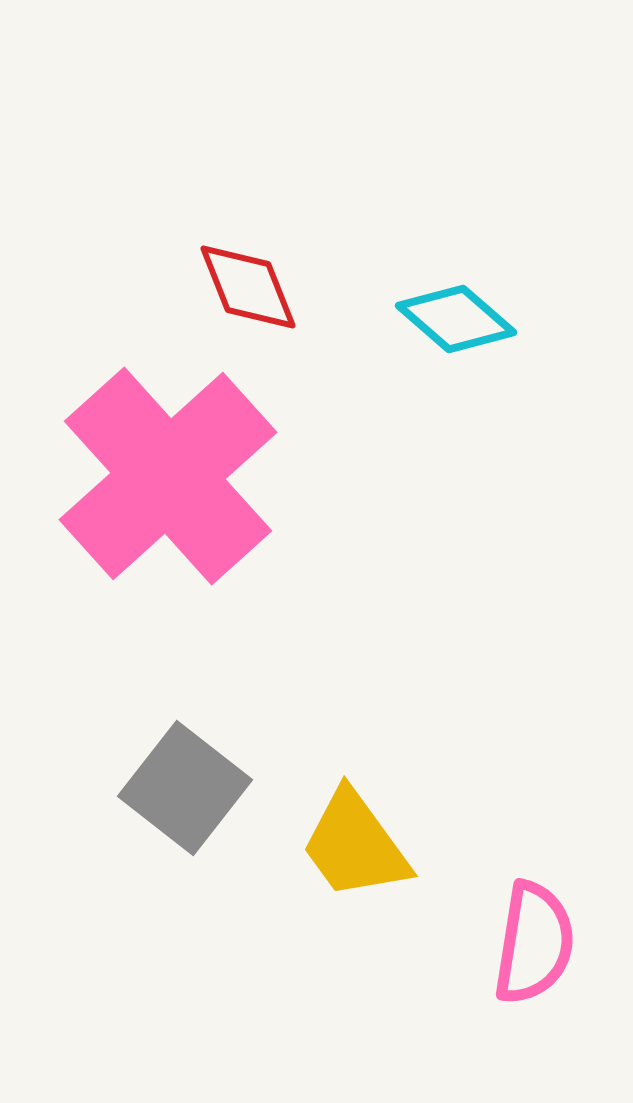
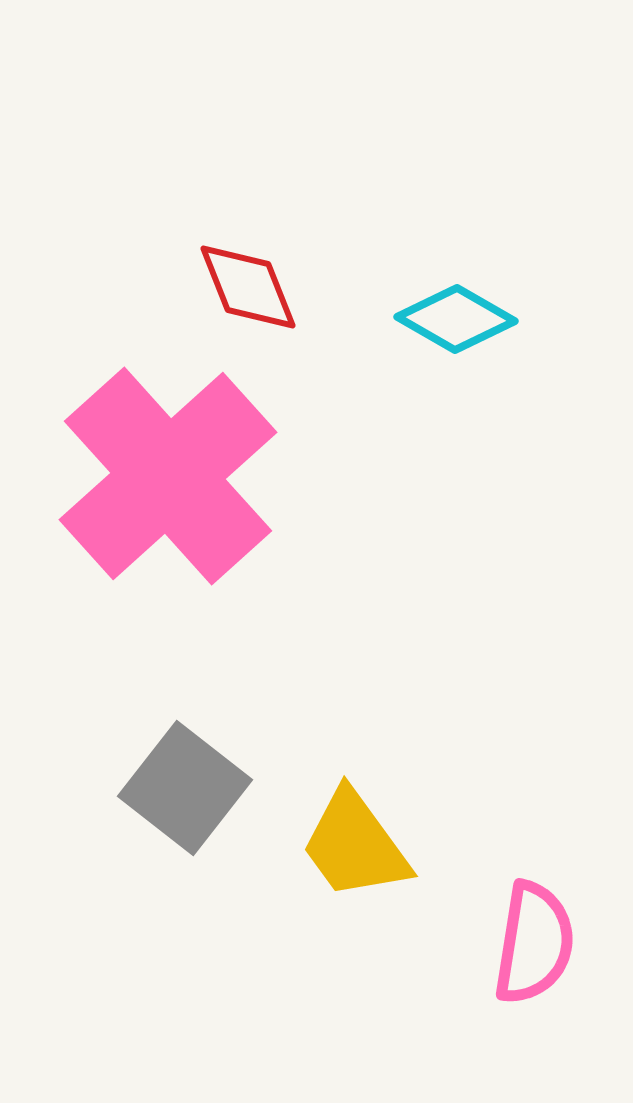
cyan diamond: rotated 11 degrees counterclockwise
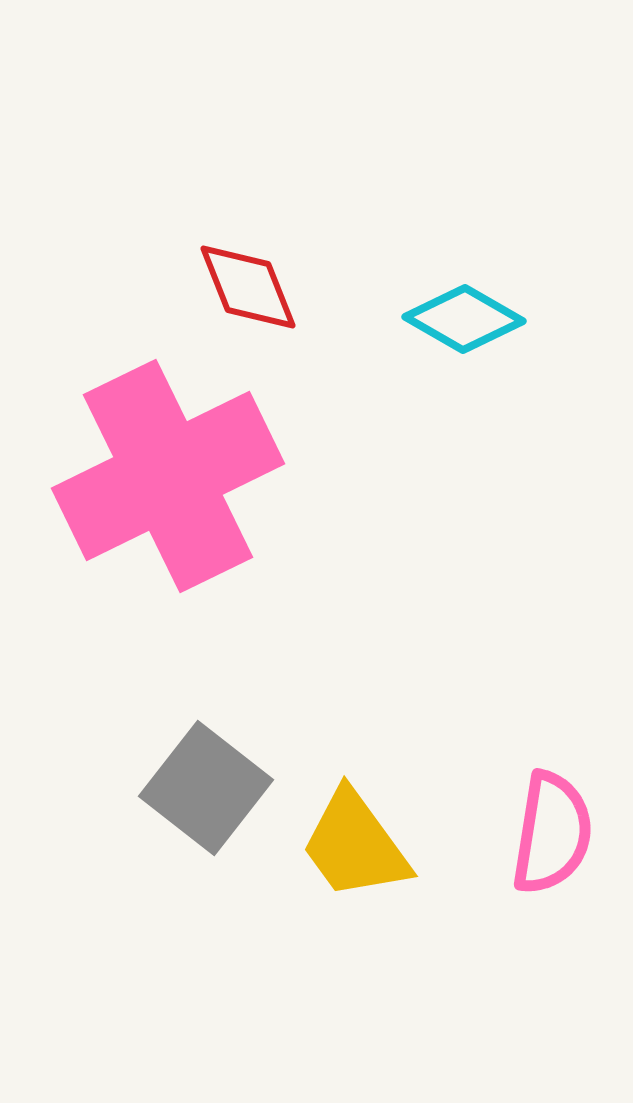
cyan diamond: moved 8 px right
pink cross: rotated 16 degrees clockwise
gray square: moved 21 px right
pink semicircle: moved 18 px right, 110 px up
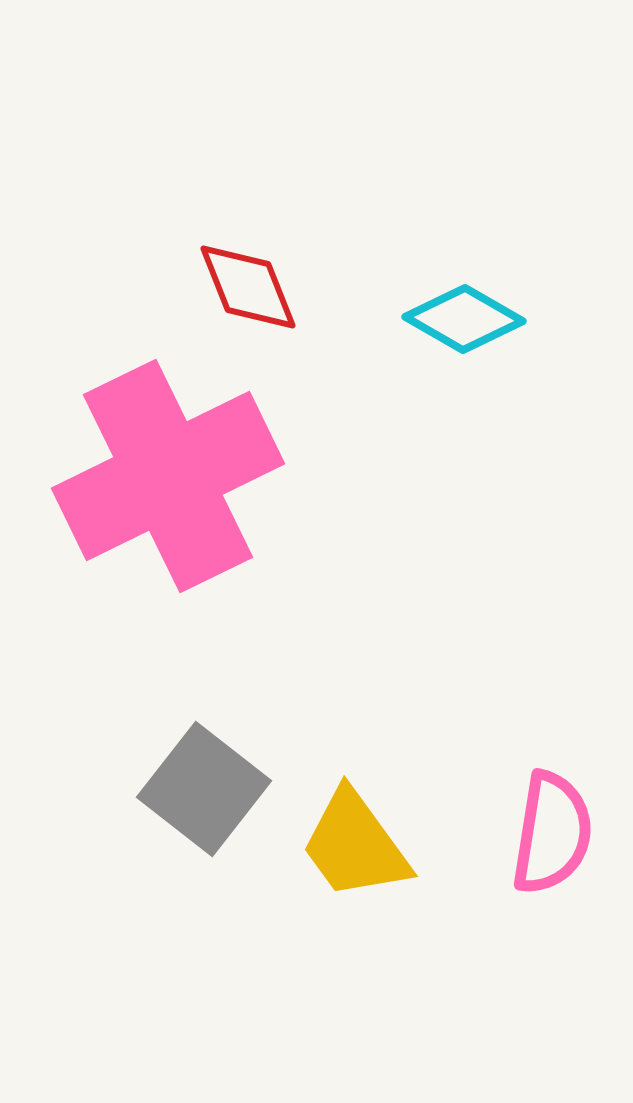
gray square: moved 2 px left, 1 px down
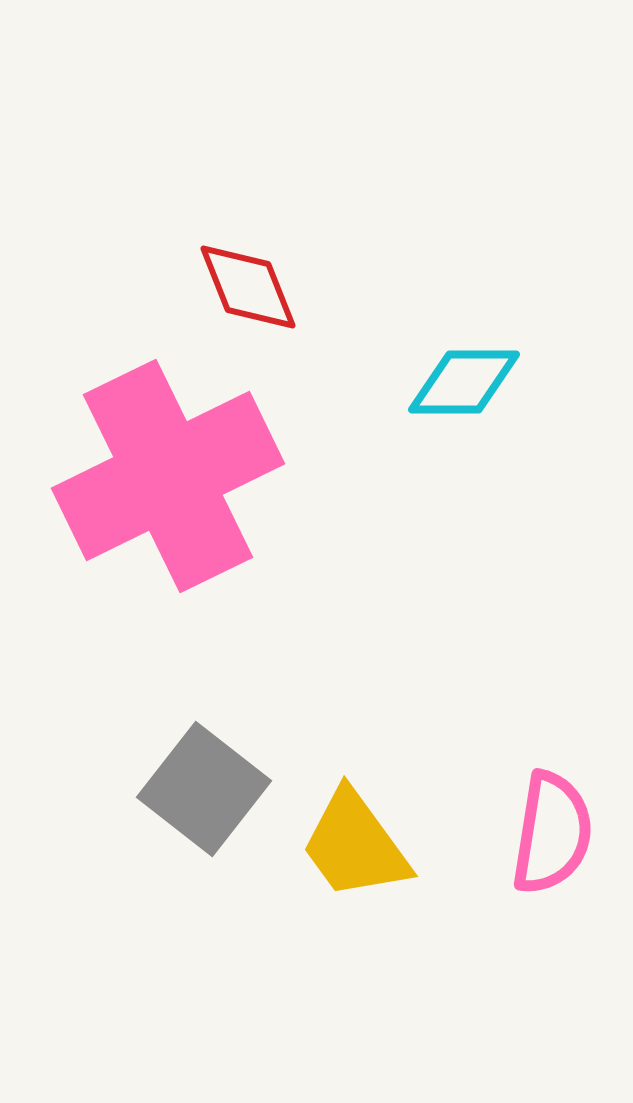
cyan diamond: moved 63 px down; rotated 30 degrees counterclockwise
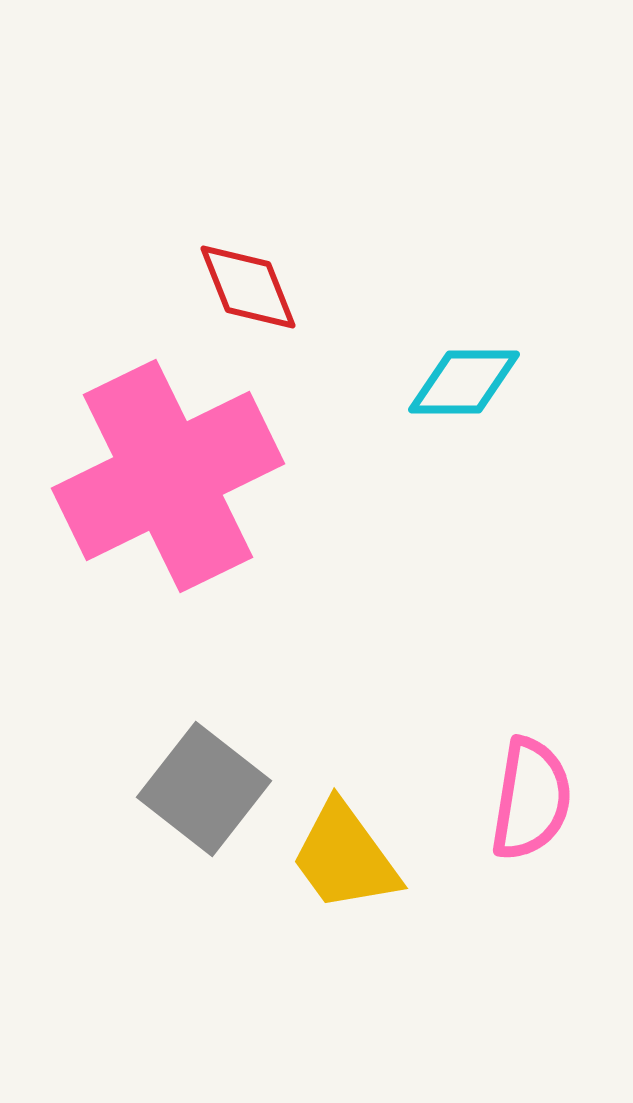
pink semicircle: moved 21 px left, 34 px up
yellow trapezoid: moved 10 px left, 12 px down
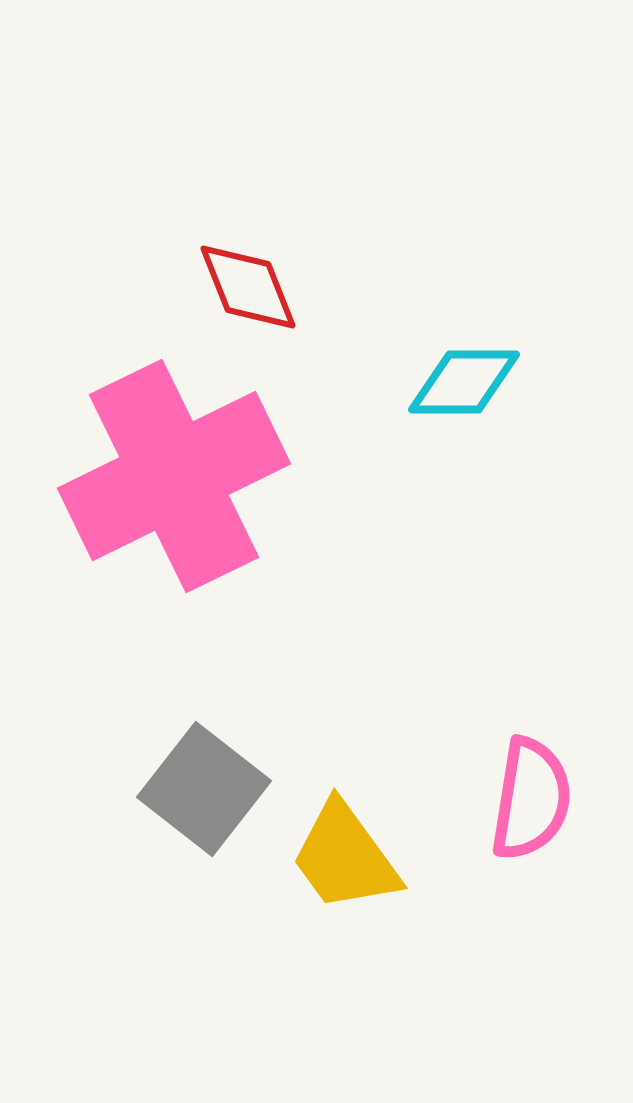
pink cross: moved 6 px right
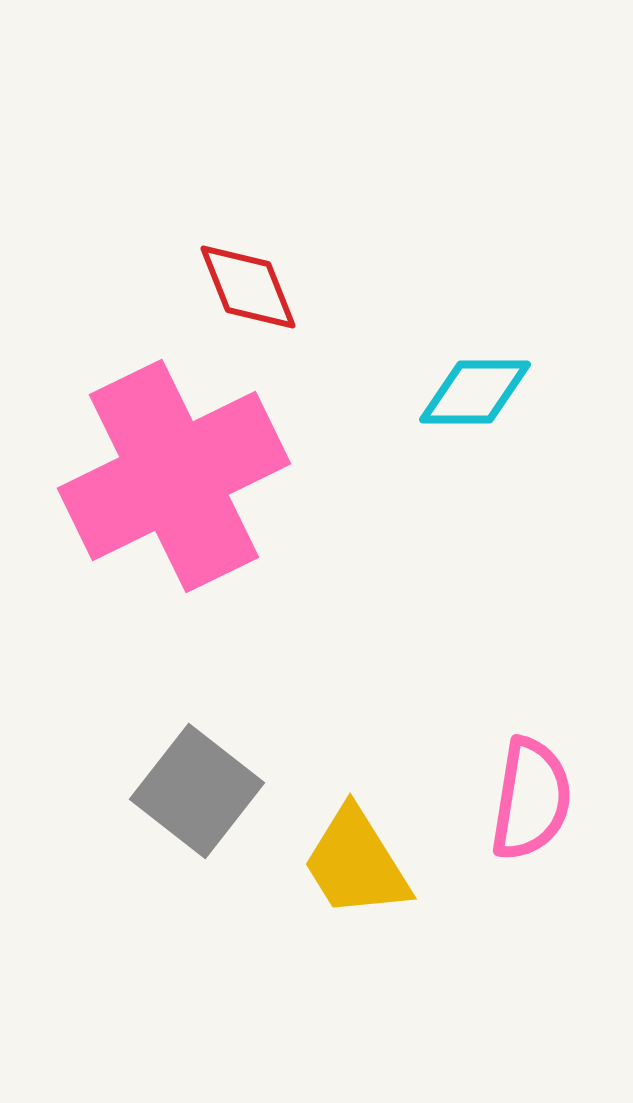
cyan diamond: moved 11 px right, 10 px down
gray square: moved 7 px left, 2 px down
yellow trapezoid: moved 11 px right, 6 px down; rotated 4 degrees clockwise
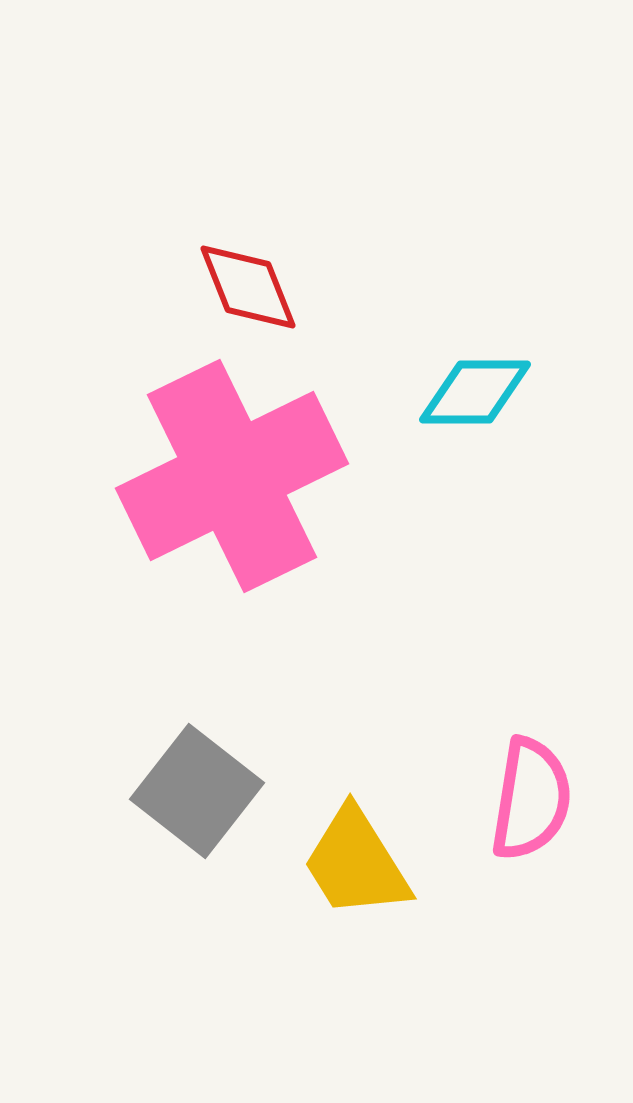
pink cross: moved 58 px right
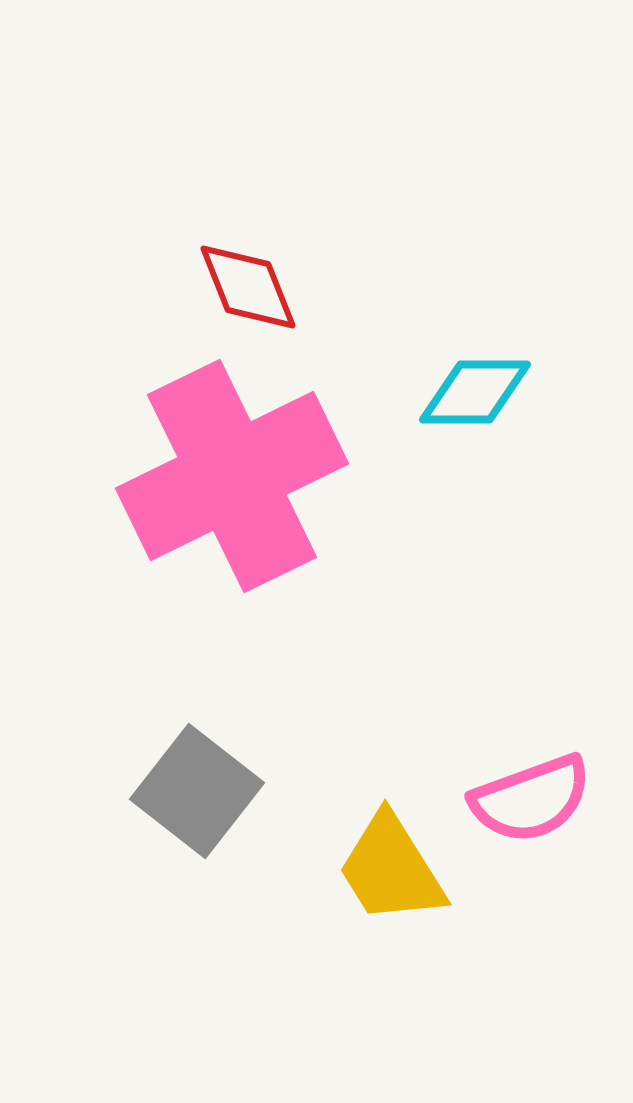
pink semicircle: rotated 61 degrees clockwise
yellow trapezoid: moved 35 px right, 6 px down
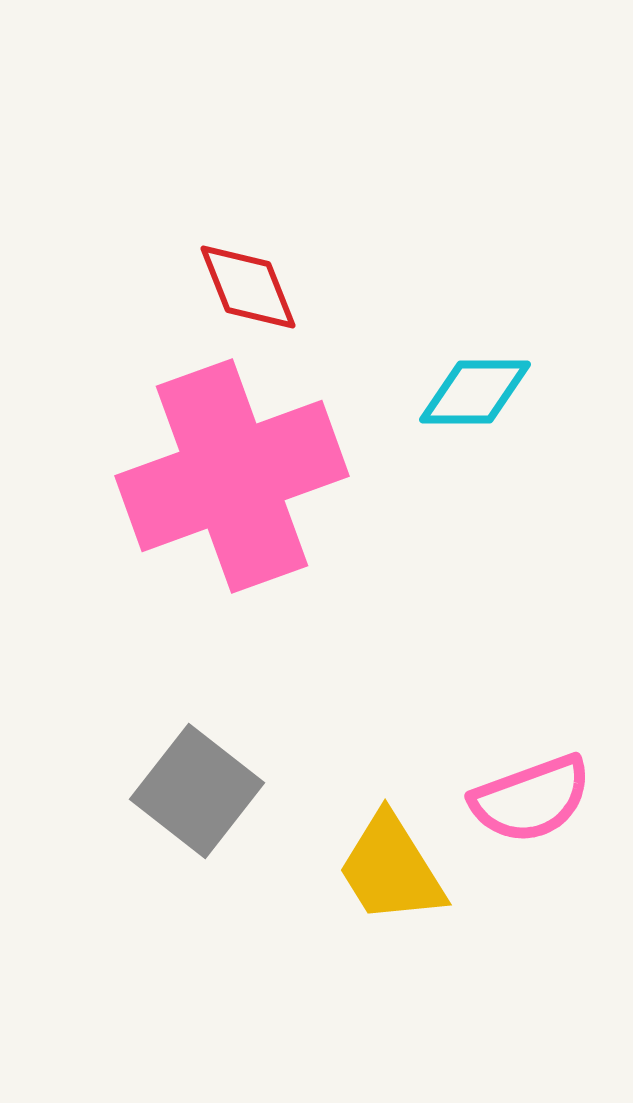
pink cross: rotated 6 degrees clockwise
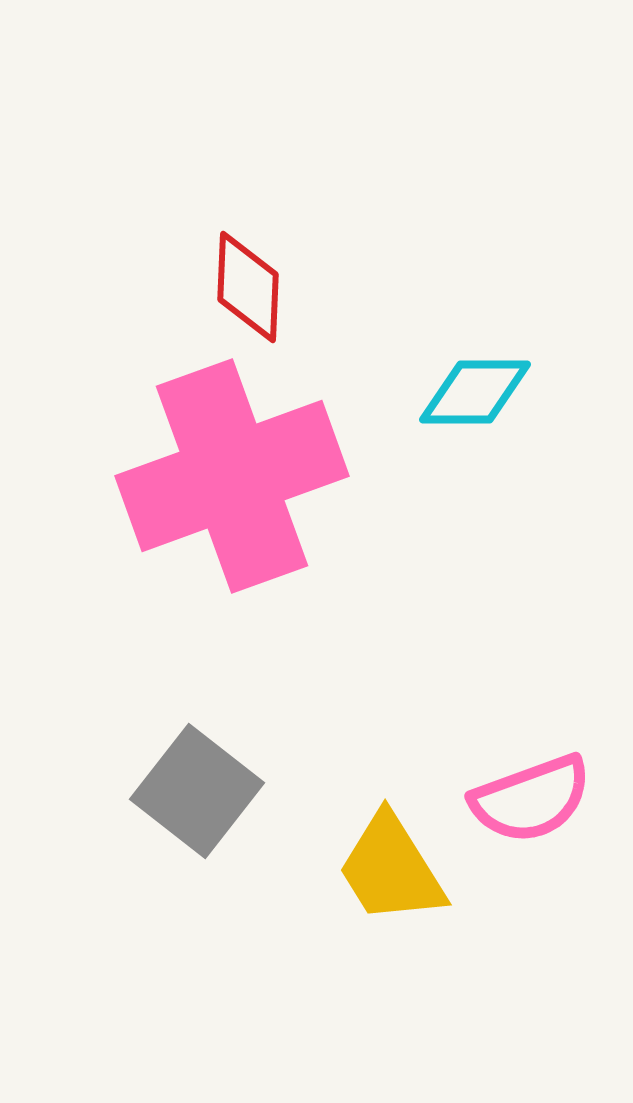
red diamond: rotated 24 degrees clockwise
